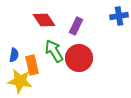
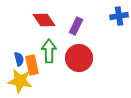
green arrow: moved 5 px left; rotated 30 degrees clockwise
blue semicircle: moved 5 px right, 4 px down; rotated 24 degrees counterclockwise
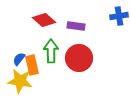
red diamond: rotated 15 degrees counterclockwise
purple rectangle: rotated 72 degrees clockwise
green arrow: moved 2 px right
blue semicircle: rotated 128 degrees counterclockwise
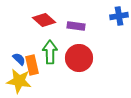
green arrow: moved 1 px left, 1 px down
blue semicircle: rotated 96 degrees clockwise
yellow star: moved 1 px left
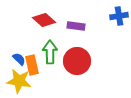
red circle: moved 2 px left, 3 px down
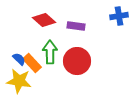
orange rectangle: moved 2 px up; rotated 30 degrees counterclockwise
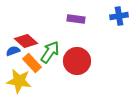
red diamond: moved 18 px left, 21 px down
purple rectangle: moved 7 px up
green arrow: rotated 35 degrees clockwise
blue semicircle: moved 6 px left, 8 px up; rotated 64 degrees counterclockwise
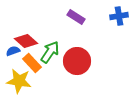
purple rectangle: moved 2 px up; rotated 24 degrees clockwise
